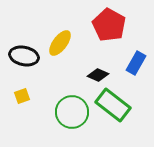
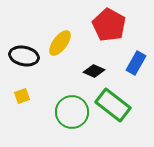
black diamond: moved 4 px left, 4 px up
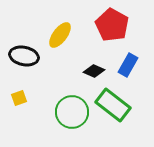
red pentagon: moved 3 px right
yellow ellipse: moved 8 px up
blue rectangle: moved 8 px left, 2 px down
yellow square: moved 3 px left, 2 px down
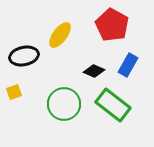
black ellipse: rotated 24 degrees counterclockwise
yellow square: moved 5 px left, 6 px up
green circle: moved 8 px left, 8 px up
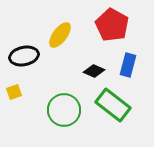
blue rectangle: rotated 15 degrees counterclockwise
green circle: moved 6 px down
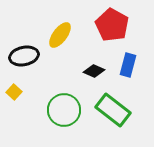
yellow square: rotated 28 degrees counterclockwise
green rectangle: moved 5 px down
